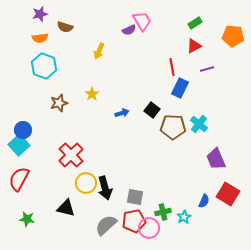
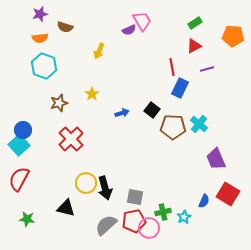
red cross: moved 16 px up
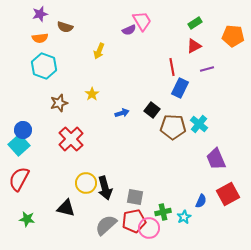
red square: rotated 30 degrees clockwise
blue semicircle: moved 3 px left
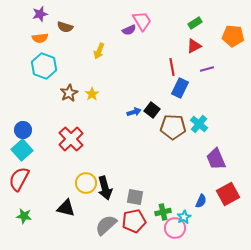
brown star: moved 10 px right, 10 px up; rotated 12 degrees counterclockwise
blue arrow: moved 12 px right, 1 px up
cyan square: moved 3 px right, 5 px down
green star: moved 3 px left, 3 px up
pink circle: moved 26 px right
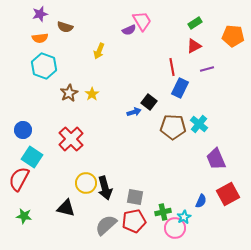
black square: moved 3 px left, 8 px up
cyan square: moved 10 px right, 7 px down; rotated 15 degrees counterclockwise
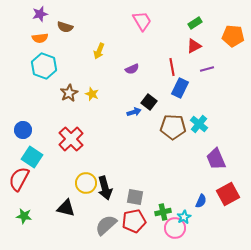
purple semicircle: moved 3 px right, 39 px down
yellow star: rotated 16 degrees counterclockwise
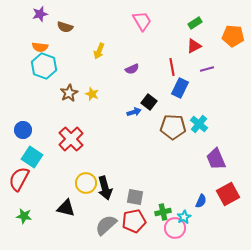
orange semicircle: moved 9 px down; rotated 14 degrees clockwise
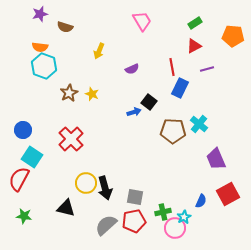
brown pentagon: moved 4 px down
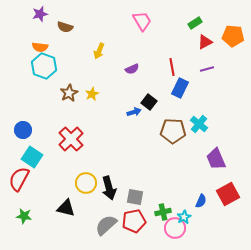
red triangle: moved 11 px right, 4 px up
yellow star: rotated 24 degrees clockwise
black arrow: moved 4 px right
